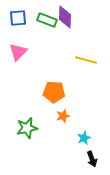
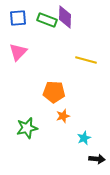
black arrow: moved 5 px right; rotated 63 degrees counterclockwise
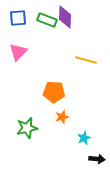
orange star: moved 1 px left, 1 px down
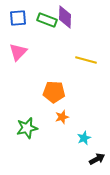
black arrow: rotated 35 degrees counterclockwise
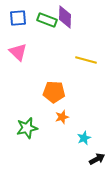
pink triangle: rotated 30 degrees counterclockwise
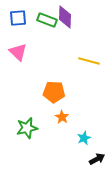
yellow line: moved 3 px right, 1 px down
orange star: rotated 24 degrees counterclockwise
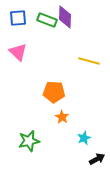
green star: moved 2 px right, 13 px down
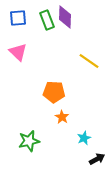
green rectangle: rotated 48 degrees clockwise
yellow line: rotated 20 degrees clockwise
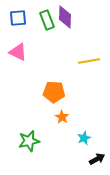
pink triangle: rotated 18 degrees counterclockwise
yellow line: rotated 45 degrees counterclockwise
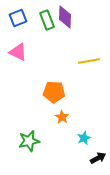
blue square: rotated 18 degrees counterclockwise
black arrow: moved 1 px right, 1 px up
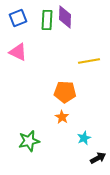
green rectangle: rotated 24 degrees clockwise
orange pentagon: moved 11 px right
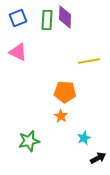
orange star: moved 1 px left, 1 px up
